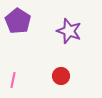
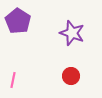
purple star: moved 3 px right, 2 px down
red circle: moved 10 px right
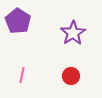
purple star: moved 1 px right; rotated 20 degrees clockwise
pink line: moved 9 px right, 5 px up
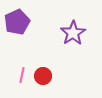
purple pentagon: moved 1 px left, 1 px down; rotated 15 degrees clockwise
red circle: moved 28 px left
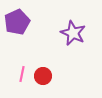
purple star: rotated 15 degrees counterclockwise
pink line: moved 1 px up
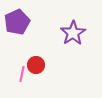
purple star: rotated 15 degrees clockwise
red circle: moved 7 px left, 11 px up
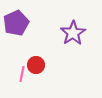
purple pentagon: moved 1 px left, 1 px down
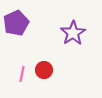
red circle: moved 8 px right, 5 px down
